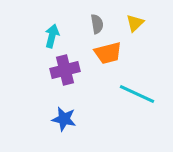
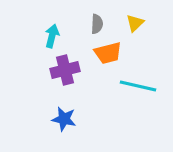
gray semicircle: rotated 12 degrees clockwise
cyan line: moved 1 px right, 8 px up; rotated 12 degrees counterclockwise
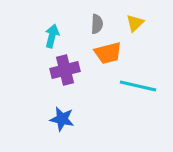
blue star: moved 2 px left
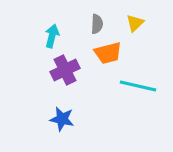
purple cross: rotated 12 degrees counterclockwise
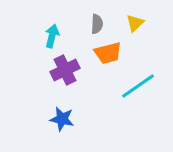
cyan line: rotated 48 degrees counterclockwise
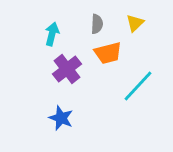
cyan arrow: moved 2 px up
purple cross: moved 2 px right, 1 px up; rotated 12 degrees counterclockwise
cyan line: rotated 12 degrees counterclockwise
blue star: moved 1 px left, 1 px up; rotated 10 degrees clockwise
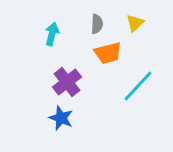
purple cross: moved 13 px down
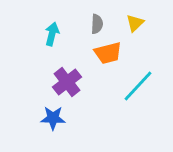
blue star: moved 8 px left; rotated 20 degrees counterclockwise
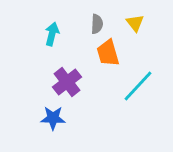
yellow triangle: rotated 24 degrees counterclockwise
orange trapezoid: rotated 88 degrees clockwise
